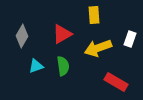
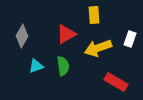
red triangle: moved 4 px right
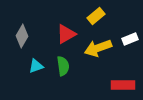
yellow rectangle: moved 2 px right, 1 px down; rotated 54 degrees clockwise
white rectangle: rotated 49 degrees clockwise
red rectangle: moved 7 px right, 3 px down; rotated 30 degrees counterclockwise
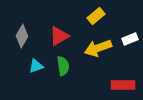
red triangle: moved 7 px left, 2 px down
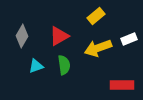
white rectangle: moved 1 px left
green semicircle: moved 1 px right, 1 px up
red rectangle: moved 1 px left
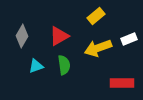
red rectangle: moved 2 px up
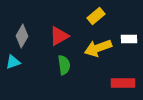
white rectangle: rotated 21 degrees clockwise
cyan triangle: moved 23 px left, 4 px up
red rectangle: moved 1 px right
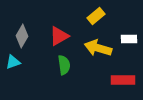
yellow arrow: rotated 36 degrees clockwise
red rectangle: moved 3 px up
